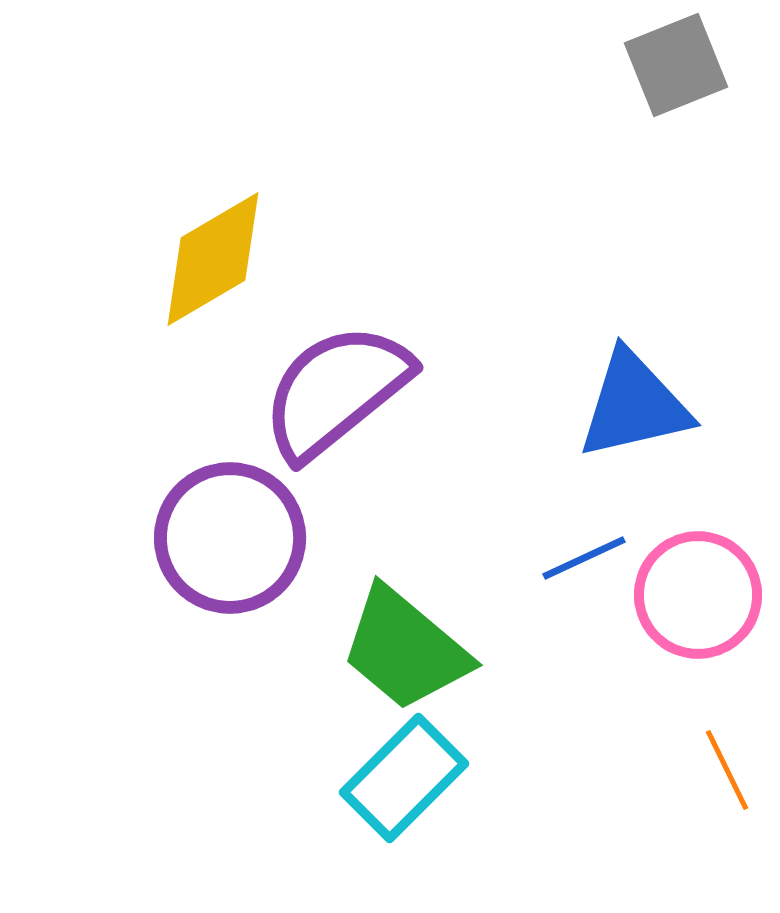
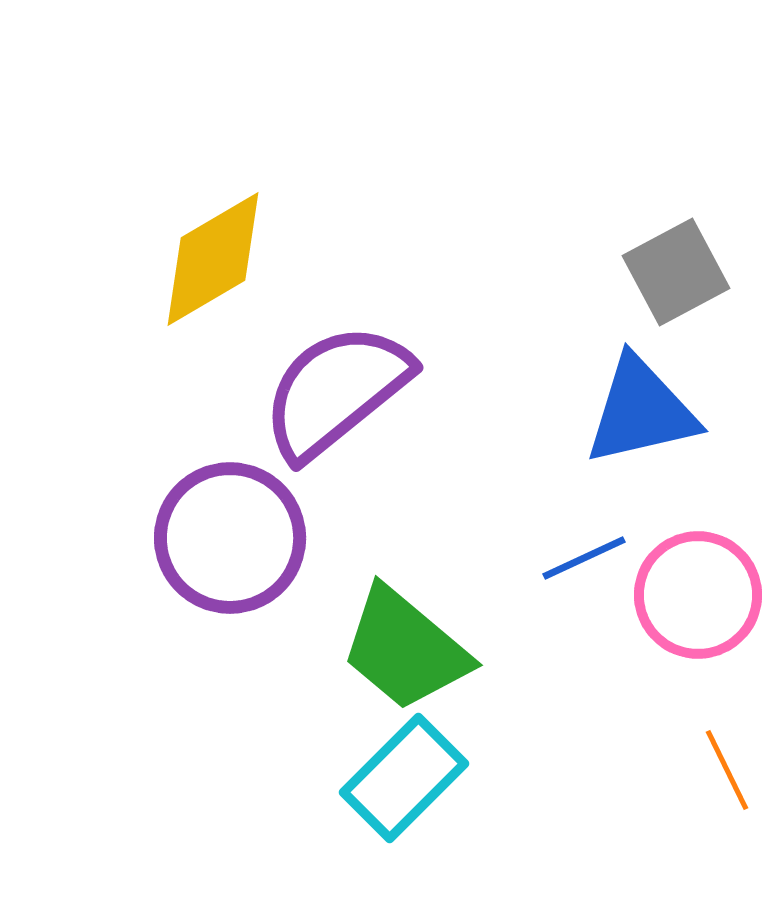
gray square: moved 207 px down; rotated 6 degrees counterclockwise
blue triangle: moved 7 px right, 6 px down
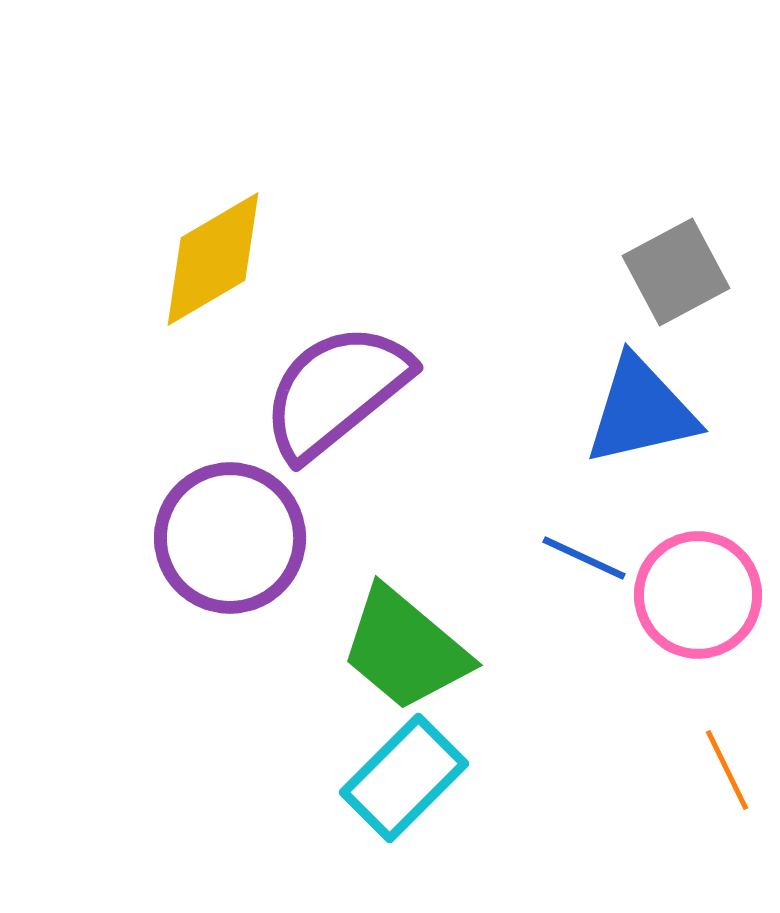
blue line: rotated 50 degrees clockwise
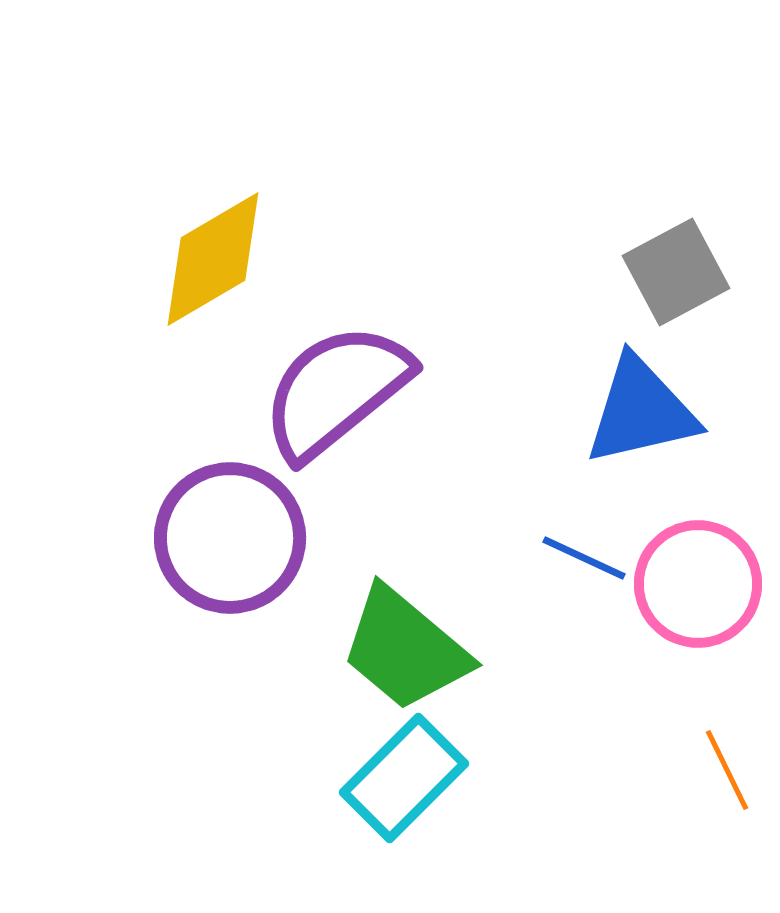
pink circle: moved 11 px up
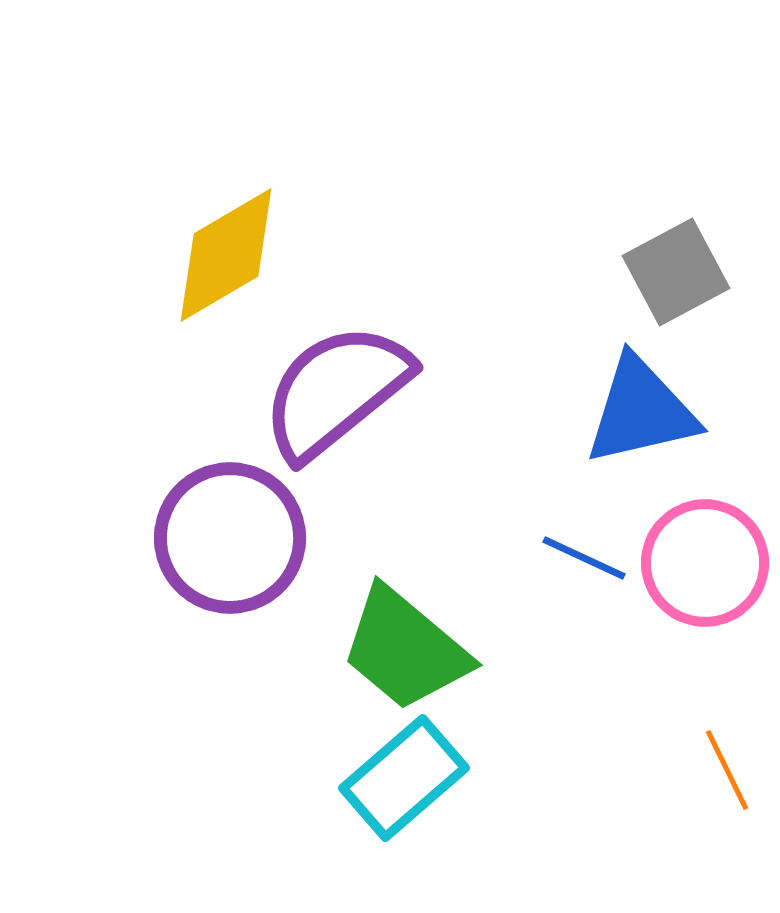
yellow diamond: moved 13 px right, 4 px up
pink circle: moved 7 px right, 21 px up
cyan rectangle: rotated 4 degrees clockwise
